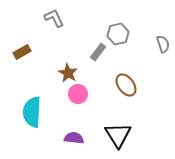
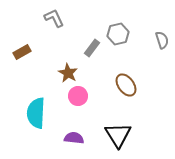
gray semicircle: moved 1 px left, 4 px up
gray rectangle: moved 6 px left, 4 px up
pink circle: moved 2 px down
cyan semicircle: moved 4 px right, 1 px down
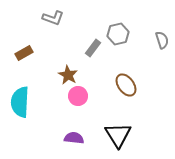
gray L-shape: moved 1 px left; rotated 135 degrees clockwise
gray rectangle: moved 1 px right
brown rectangle: moved 2 px right, 1 px down
brown star: moved 2 px down
cyan semicircle: moved 16 px left, 11 px up
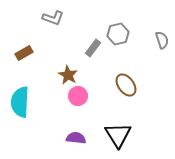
purple semicircle: moved 2 px right
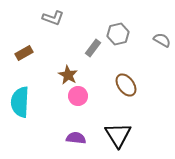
gray semicircle: rotated 42 degrees counterclockwise
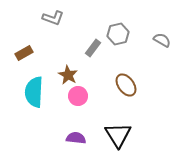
cyan semicircle: moved 14 px right, 10 px up
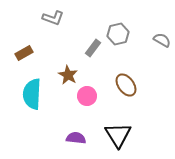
cyan semicircle: moved 2 px left, 2 px down
pink circle: moved 9 px right
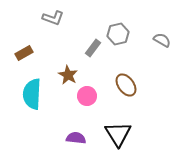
black triangle: moved 1 px up
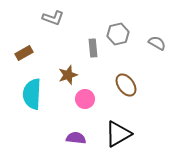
gray semicircle: moved 5 px left, 3 px down
gray rectangle: rotated 42 degrees counterclockwise
brown star: rotated 24 degrees clockwise
pink circle: moved 2 px left, 3 px down
black triangle: rotated 32 degrees clockwise
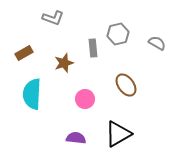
brown star: moved 4 px left, 12 px up
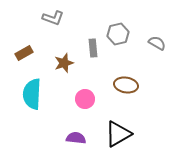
brown ellipse: rotated 45 degrees counterclockwise
